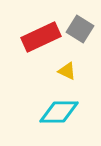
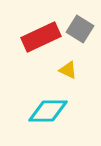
yellow triangle: moved 1 px right, 1 px up
cyan diamond: moved 11 px left, 1 px up
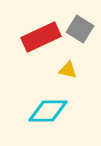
yellow triangle: rotated 12 degrees counterclockwise
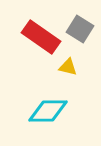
red rectangle: rotated 60 degrees clockwise
yellow triangle: moved 3 px up
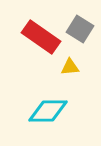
yellow triangle: moved 2 px right; rotated 18 degrees counterclockwise
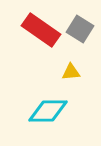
red rectangle: moved 7 px up
yellow triangle: moved 1 px right, 5 px down
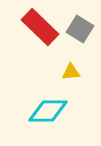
red rectangle: moved 1 px left, 3 px up; rotated 9 degrees clockwise
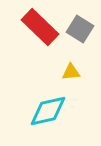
cyan diamond: rotated 12 degrees counterclockwise
